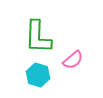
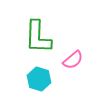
cyan hexagon: moved 1 px right, 4 px down
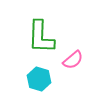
green L-shape: moved 3 px right
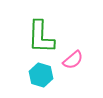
cyan hexagon: moved 2 px right, 4 px up
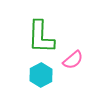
cyan hexagon: rotated 15 degrees clockwise
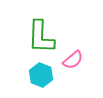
cyan hexagon: rotated 10 degrees counterclockwise
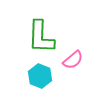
cyan hexagon: moved 1 px left, 1 px down
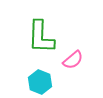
cyan hexagon: moved 6 px down
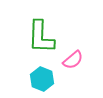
cyan hexagon: moved 2 px right, 3 px up
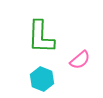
pink semicircle: moved 7 px right
